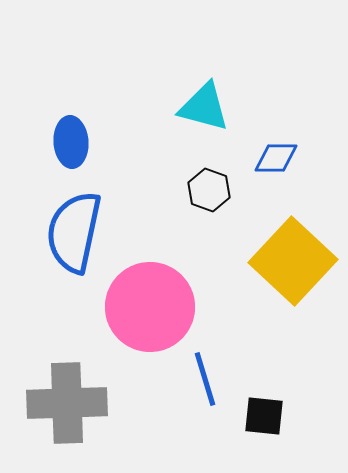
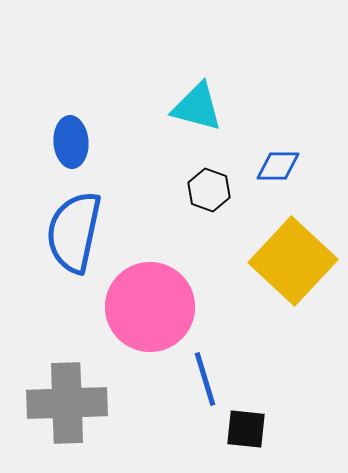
cyan triangle: moved 7 px left
blue diamond: moved 2 px right, 8 px down
black square: moved 18 px left, 13 px down
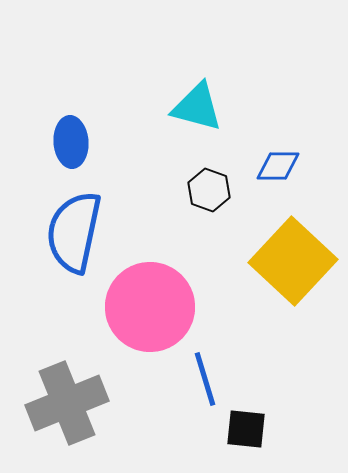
gray cross: rotated 20 degrees counterclockwise
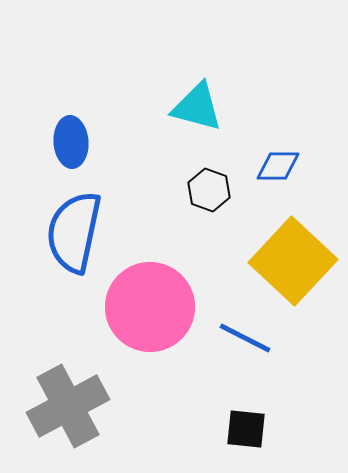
blue line: moved 40 px right, 41 px up; rotated 46 degrees counterclockwise
gray cross: moved 1 px right, 3 px down; rotated 6 degrees counterclockwise
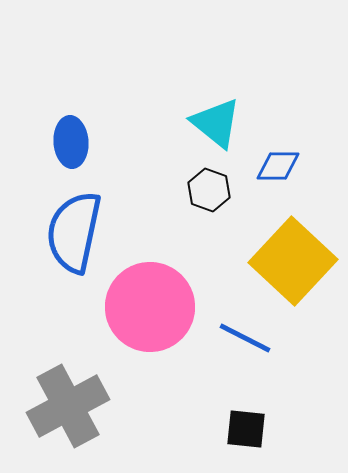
cyan triangle: moved 19 px right, 16 px down; rotated 24 degrees clockwise
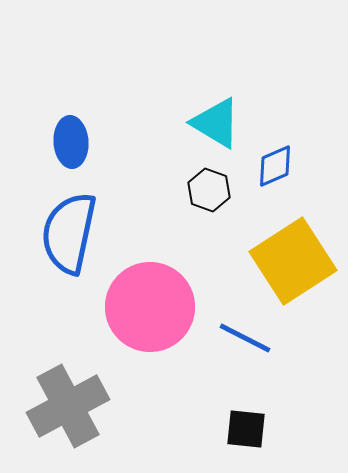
cyan triangle: rotated 8 degrees counterclockwise
blue diamond: moved 3 px left; rotated 24 degrees counterclockwise
blue semicircle: moved 5 px left, 1 px down
yellow square: rotated 14 degrees clockwise
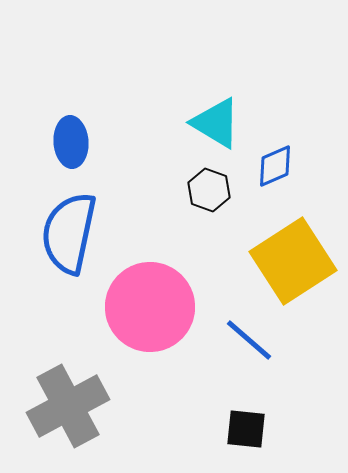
blue line: moved 4 px right, 2 px down; rotated 14 degrees clockwise
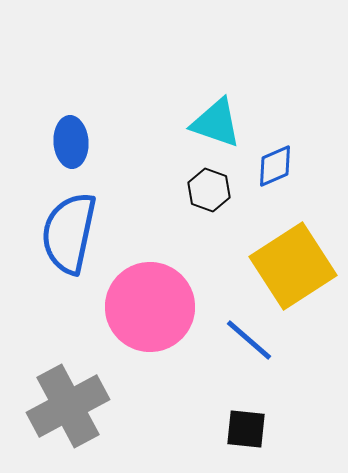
cyan triangle: rotated 12 degrees counterclockwise
yellow square: moved 5 px down
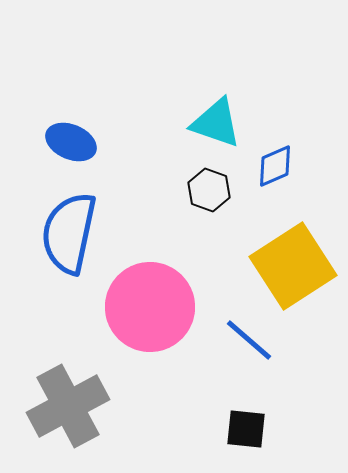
blue ellipse: rotated 63 degrees counterclockwise
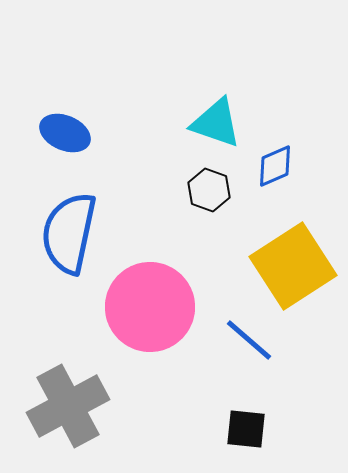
blue ellipse: moved 6 px left, 9 px up
